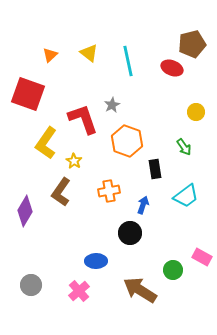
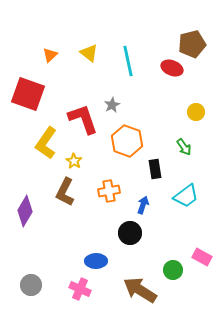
brown L-shape: moved 4 px right; rotated 8 degrees counterclockwise
pink cross: moved 1 px right, 2 px up; rotated 25 degrees counterclockwise
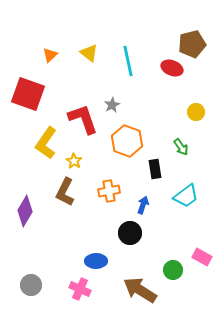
green arrow: moved 3 px left
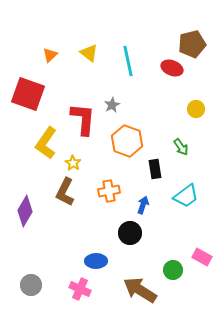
yellow circle: moved 3 px up
red L-shape: rotated 24 degrees clockwise
yellow star: moved 1 px left, 2 px down
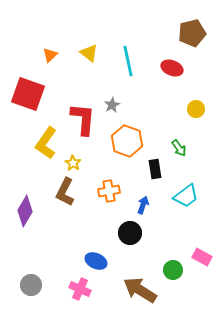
brown pentagon: moved 11 px up
green arrow: moved 2 px left, 1 px down
blue ellipse: rotated 25 degrees clockwise
